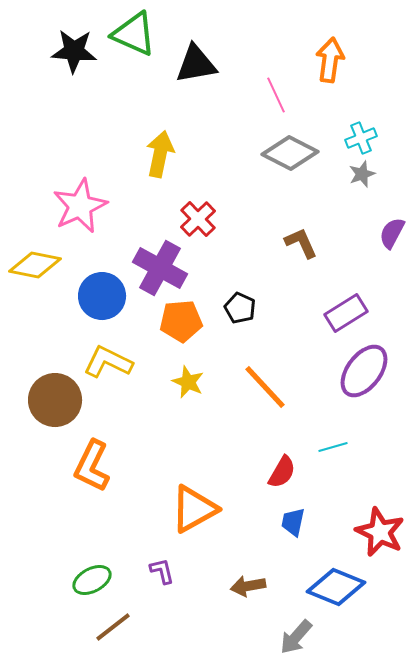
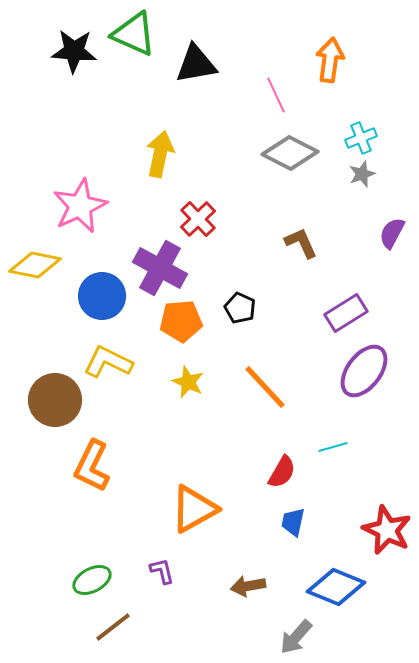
red star: moved 7 px right, 2 px up
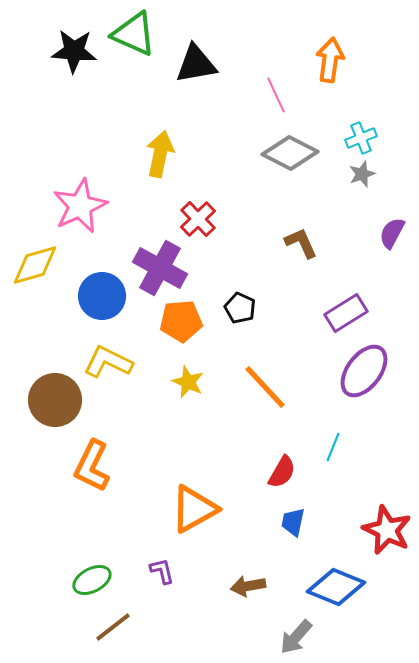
yellow diamond: rotated 27 degrees counterclockwise
cyan line: rotated 52 degrees counterclockwise
